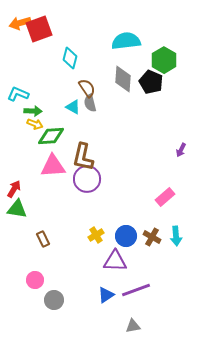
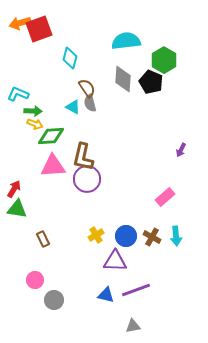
blue triangle: rotated 48 degrees clockwise
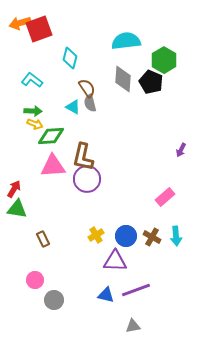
cyan L-shape: moved 14 px right, 14 px up; rotated 15 degrees clockwise
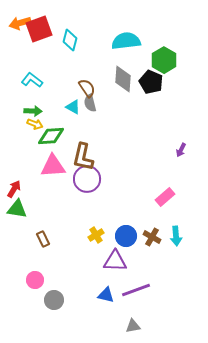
cyan diamond: moved 18 px up
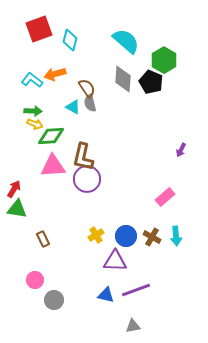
orange arrow: moved 35 px right, 51 px down
cyan semicircle: rotated 48 degrees clockwise
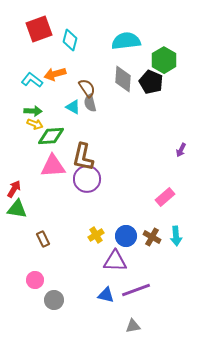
cyan semicircle: rotated 48 degrees counterclockwise
